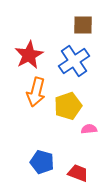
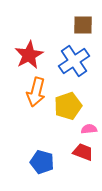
red trapezoid: moved 5 px right, 21 px up
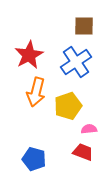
brown square: moved 1 px right, 1 px down
blue cross: moved 2 px right, 1 px down
blue pentagon: moved 8 px left, 3 px up
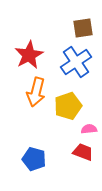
brown square: moved 1 px left, 2 px down; rotated 10 degrees counterclockwise
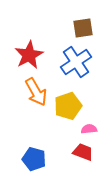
orange arrow: rotated 44 degrees counterclockwise
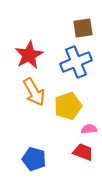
blue cross: rotated 12 degrees clockwise
orange arrow: moved 2 px left
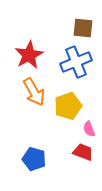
brown square: rotated 15 degrees clockwise
pink semicircle: rotated 105 degrees counterclockwise
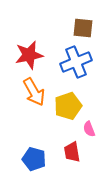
red star: rotated 16 degrees clockwise
red trapezoid: moved 11 px left; rotated 120 degrees counterclockwise
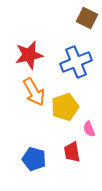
brown square: moved 4 px right, 10 px up; rotated 20 degrees clockwise
yellow pentagon: moved 3 px left, 1 px down
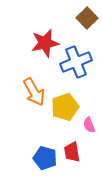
brown square: rotated 20 degrees clockwise
red star: moved 16 px right, 12 px up
pink semicircle: moved 4 px up
blue pentagon: moved 11 px right, 1 px up
